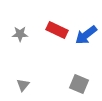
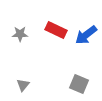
red rectangle: moved 1 px left
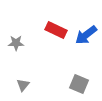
gray star: moved 4 px left, 9 px down
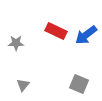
red rectangle: moved 1 px down
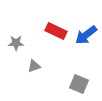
gray triangle: moved 11 px right, 19 px up; rotated 32 degrees clockwise
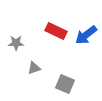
gray triangle: moved 2 px down
gray square: moved 14 px left
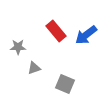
red rectangle: rotated 25 degrees clockwise
gray star: moved 2 px right, 4 px down
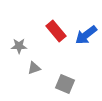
gray star: moved 1 px right, 1 px up
